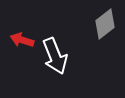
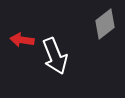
red arrow: rotated 10 degrees counterclockwise
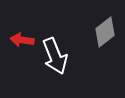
gray diamond: moved 8 px down
